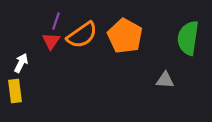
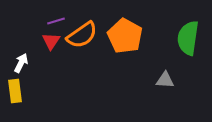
purple line: rotated 54 degrees clockwise
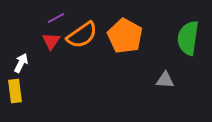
purple line: moved 3 px up; rotated 12 degrees counterclockwise
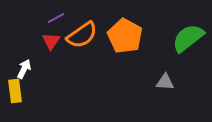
green semicircle: rotated 44 degrees clockwise
white arrow: moved 3 px right, 6 px down
gray triangle: moved 2 px down
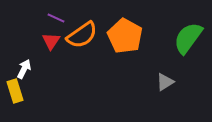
purple line: rotated 54 degrees clockwise
green semicircle: rotated 16 degrees counterclockwise
gray triangle: rotated 36 degrees counterclockwise
yellow rectangle: rotated 10 degrees counterclockwise
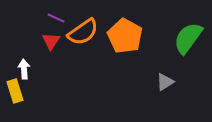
orange semicircle: moved 1 px right, 3 px up
white arrow: rotated 30 degrees counterclockwise
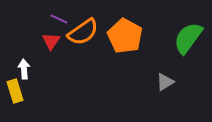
purple line: moved 3 px right, 1 px down
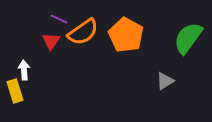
orange pentagon: moved 1 px right, 1 px up
white arrow: moved 1 px down
gray triangle: moved 1 px up
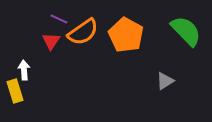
green semicircle: moved 2 px left, 7 px up; rotated 100 degrees clockwise
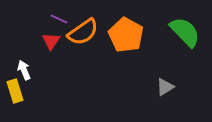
green semicircle: moved 1 px left, 1 px down
white arrow: rotated 18 degrees counterclockwise
gray triangle: moved 6 px down
